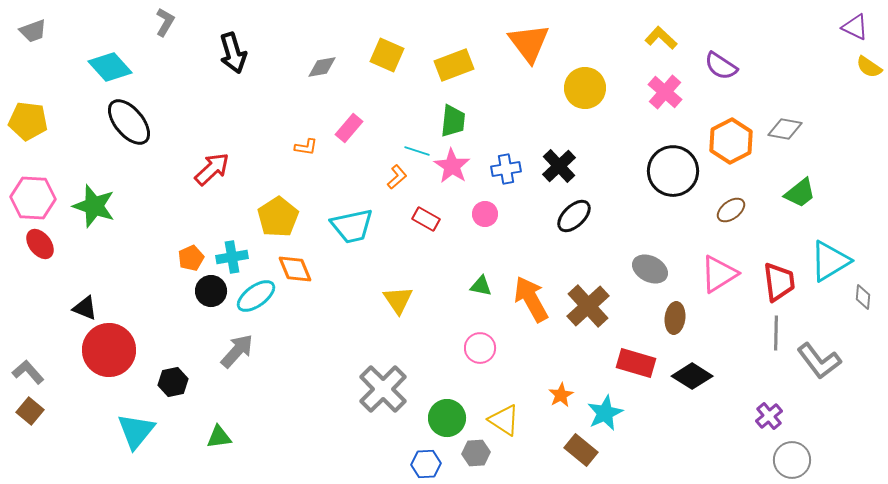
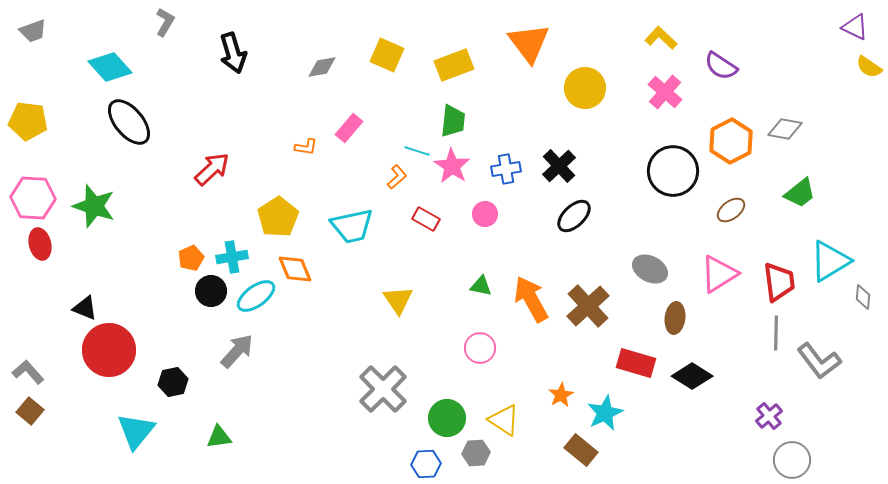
red ellipse at (40, 244): rotated 24 degrees clockwise
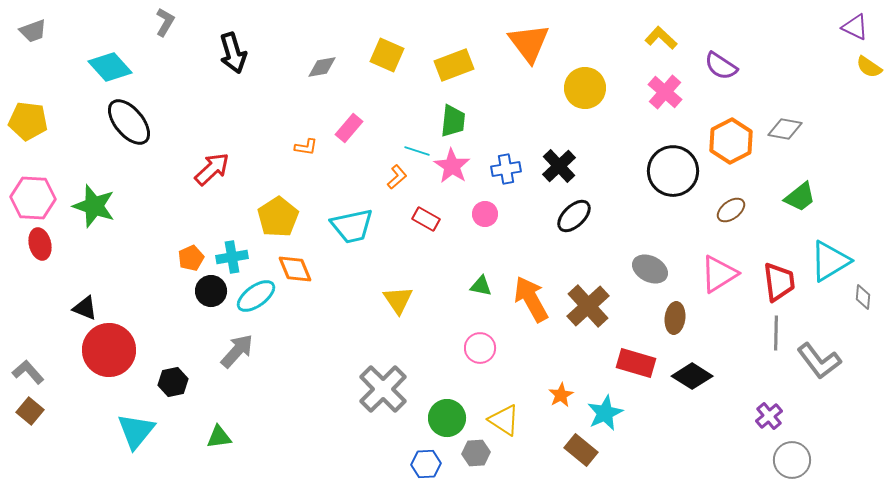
green trapezoid at (800, 193): moved 4 px down
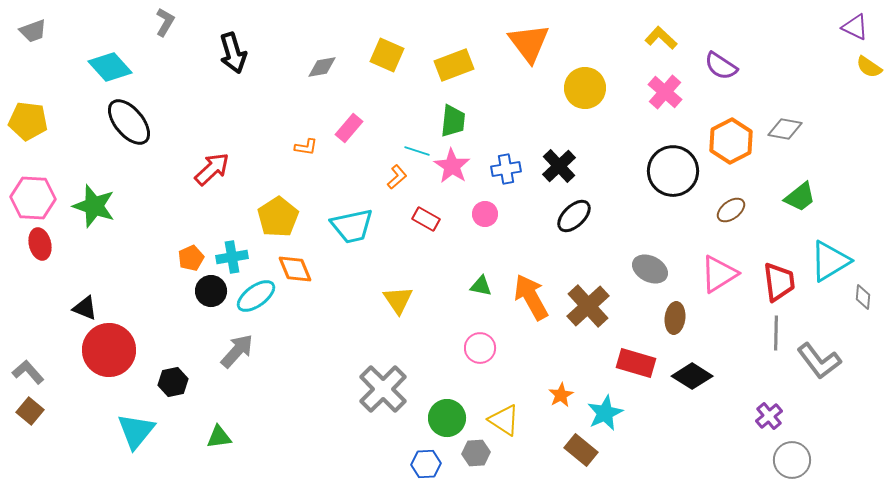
orange arrow at (531, 299): moved 2 px up
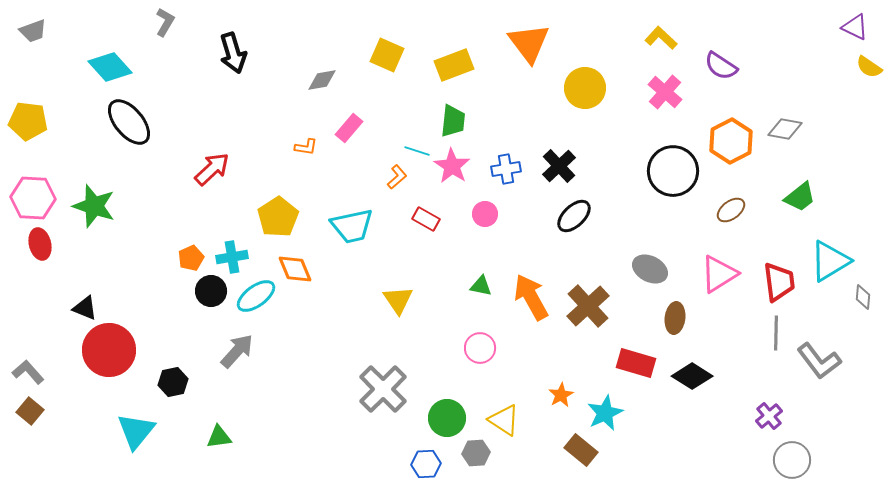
gray diamond at (322, 67): moved 13 px down
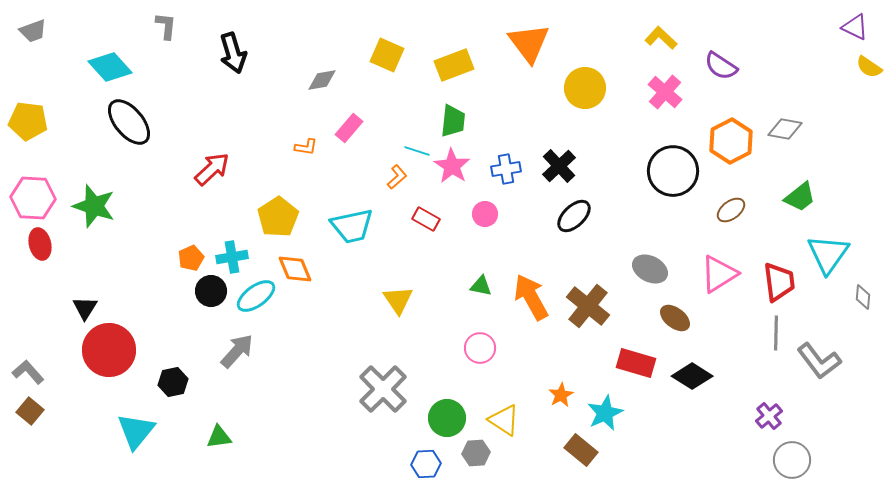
gray L-shape at (165, 22): moved 1 px right, 4 px down; rotated 24 degrees counterclockwise
cyan triangle at (830, 261): moved 2 px left, 7 px up; rotated 24 degrees counterclockwise
brown cross at (588, 306): rotated 9 degrees counterclockwise
black triangle at (85, 308): rotated 40 degrees clockwise
brown ellipse at (675, 318): rotated 60 degrees counterclockwise
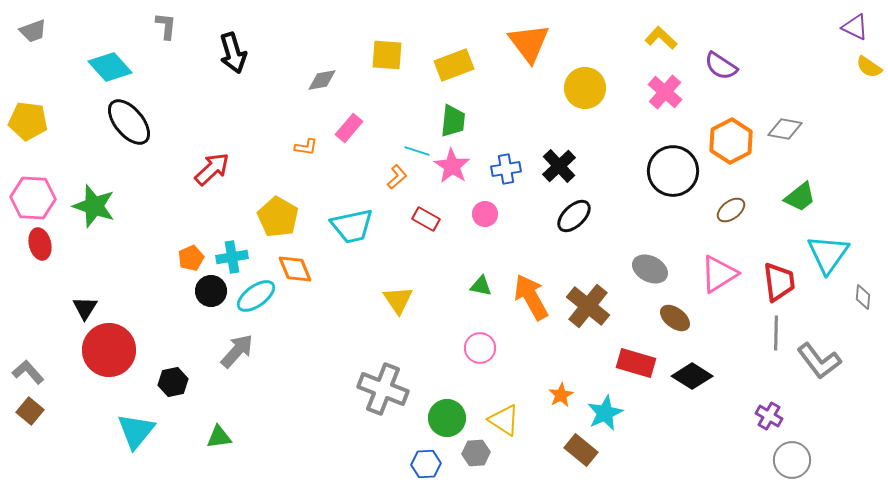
yellow square at (387, 55): rotated 20 degrees counterclockwise
yellow pentagon at (278, 217): rotated 9 degrees counterclockwise
gray cross at (383, 389): rotated 24 degrees counterclockwise
purple cross at (769, 416): rotated 20 degrees counterclockwise
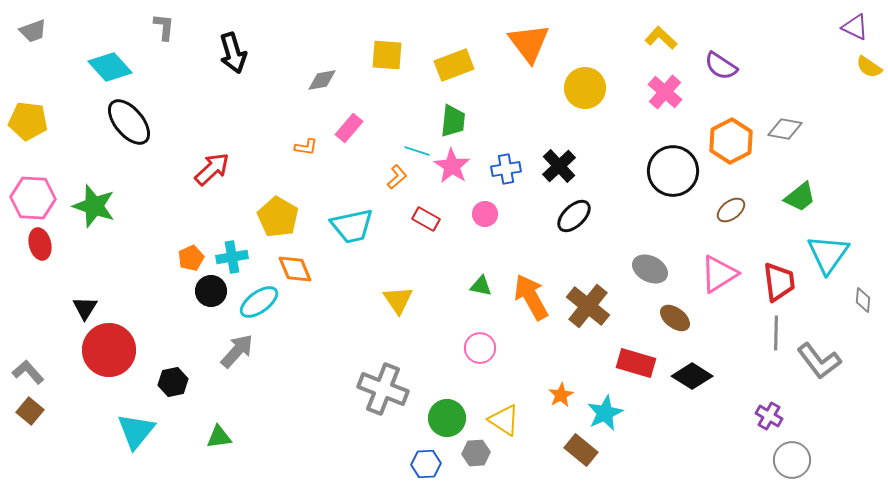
gray L-shape at (166, 26): moved 2 px left, 1 px down
cyan ellipse at (256, 296): moved 3 px right, 6 px down
gray diamond at (863, 297): moved 3 px down
